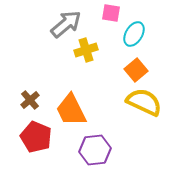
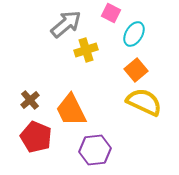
pink square: rotated 18 degrees clockwise
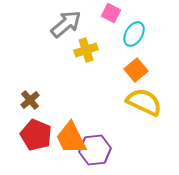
orange trapezoid: moved 28 px down
red pentagon: moved 2 px up
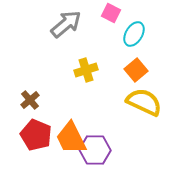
yellow cross: moved 20 px down
purple hexagon: rotated 8 degrees clockwise
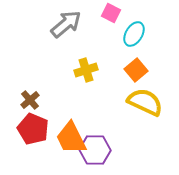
yellow semicircle: moved 1 px right
red pentagon: moved 3 px left, 6 px up
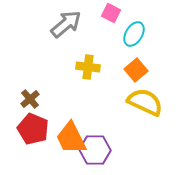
yellow cross: moved 2 px right, 3 px up; rotated 25 degrees clockwise
brown cross: moved 1 px up
